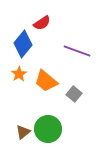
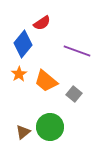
green circle: moved 2 px right, 2 px up
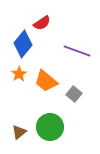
brown triangle: moved 4 px left
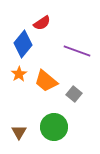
green circle: moved 4 px right
brown triangle: rotated 21 degrees counterclockwise
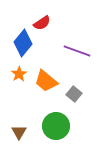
blue diamond: moved 1 px up
green circle: moved 2 px right, 1 px up
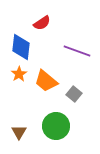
blue diamond: moved 2 px left, 4 px down; rotated 32 degrees counterclockwise
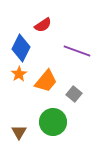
red semicircle: moved 1 px right, 2 px down
blue diamond: moved 1 px down; rotated 20 degrees clockwise
orange trapezoid: rotated 90 degrees counterclockwise
green circle: moved 3 px left, 4 px up
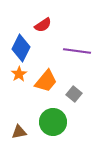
purple line: rotated 12 degrees counterclockwise
brown triangle: rotated 49 degrees clockwise
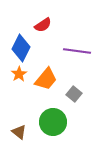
orange trapezoid: moved 2 px up
brown triangle: rotated 49 degrees clockwise
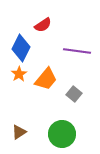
green circle: moved 9 px right, 12 px down
brown triangle: rotated 49 degrees clockwise
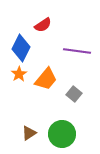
brown triangle: moved 10 px right, 1 px down
